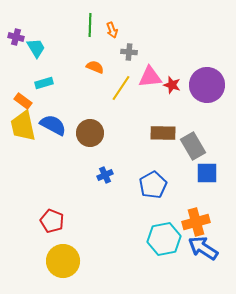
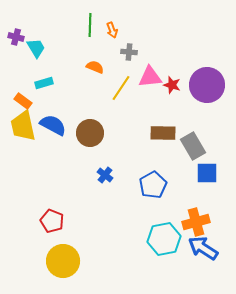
blue cross: rotated 28 degrees counterclockwise
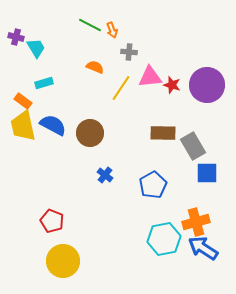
green line: rotated 65 degrees counterclockwise
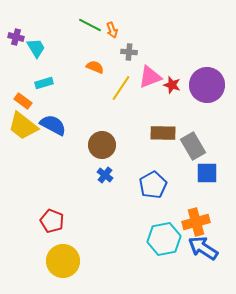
pink triangle: rotated 15 degrees counterclockwise
yellow trapezoid: rotated 40 degrees counterclockwise
brown circle: moved 12 px right, 12 px down
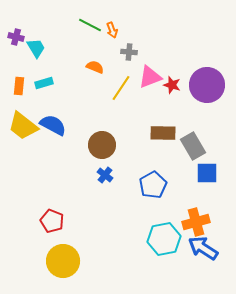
orange rectangle: moved 4 px left, 15 px up; rotated 60 degrees clockwise
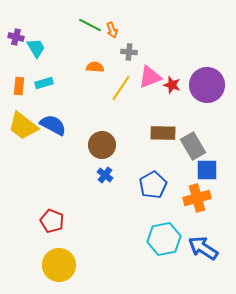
orange semicircle: rotated 18 degrees counterclockwise
blue square: moved 3 px up
orange cross: moved 1 px right, 24 px up
yellow circle: moved 4 px left, 4 px down
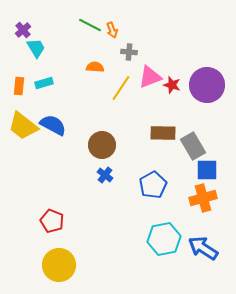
purple cross: moved 7 px right, 7 px up; rotated 35 degrees clockwise
orange cross: moved 6 px right
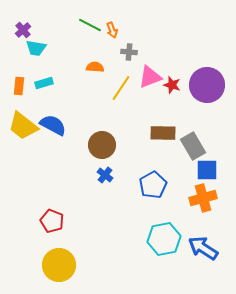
cyan trapezoid: rotated 130 degrees clockwise
